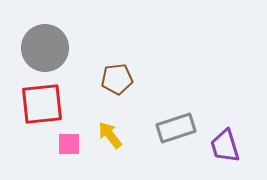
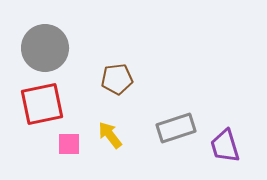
red square: rotated 6 degrees counterclockwise
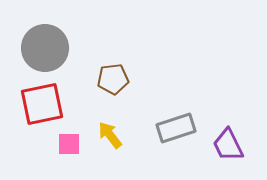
brown pentagon: moved 4 px left
purple trapezoid: moved 3 px right, 1 px up; rotated 9 degrees counterclockwise
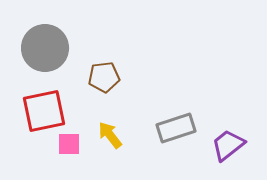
brown pentagon: moved 9 px left, 2 px up
red square: moved 2 px right, 7 px down
purple trapezoid: rotated 78 degrees clockwise
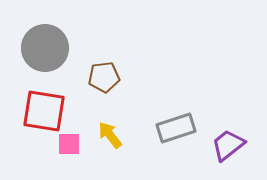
red square: rotated 21 degrees clockwise
